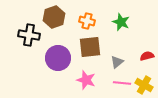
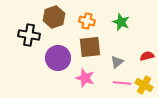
pink star: moved 1 px left, 2 px up
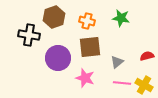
green star: moved 4 px up; rotated 12 degrees counterclockwise
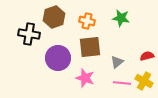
black cross: moved 1 px up
yellow cross: moved 4 px up
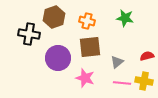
green star: moved 4 px right
yellow cross: rotated 18 degrees counterclockwise
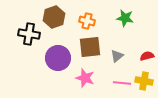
gray triangle: moved 6 px up
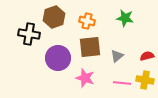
yellow cross: moved 1 px right, 1 px up
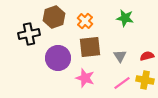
orange cross: moved 2 px left; rotated 28 degrees clockwise
black cross: rotated 20 degrees counterclockwise
gray triangle: moved 3 px right; rotated 24 degrees counterclockwise
pink line: rotated 42 degrees counterclockwise
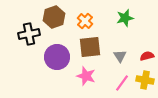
green star: rotated 24 degrees counterclockwise
purple circle: moved 1 px left, 1 px up
pink star: moved 1 px right, 2 px up
pink line: rotated 18 degrees counterclockwise
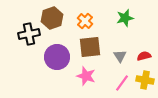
brown hexagon: moved 2 px left, 1 px down
red semicircle: moved 3 px left
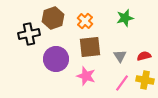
brown hexagon: moved 1 px right
purple circle: moved 1 px left, 2 px down
